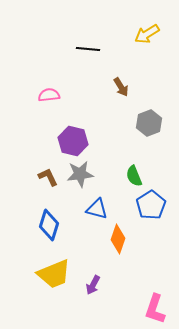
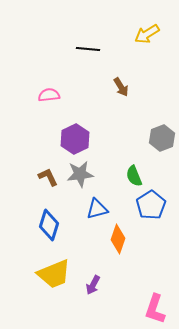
gray hexagon: moved 13 px right, 15 px down
purple hexagon: moved 2 px right, 2 px up; rotated 20 degrees clockwise
blue triangle: rotated 30 degrees counterclockwise
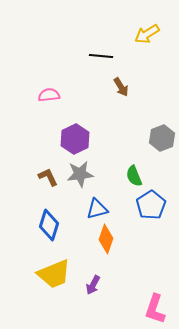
black line: moved 13 px right, 7 px down
orange diamond: moved 12 px left
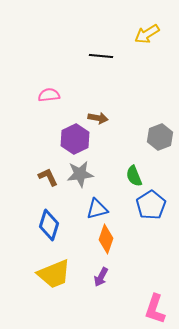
brown arrow: moved 23 px left, 31 px down; rotated 48 degrees counterclockwise
gray hexagon: moved 2 px left, 1 px up
purple arrow: moved 8 px right, 8 px up
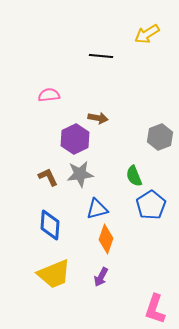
blue diamond: moved 1 px right; rotated 12 degrees counterclockwise
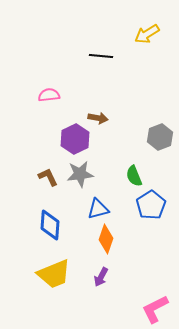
blue triangle: moved 1 px right
pink L-shape: rotated 44 degrees clockwise
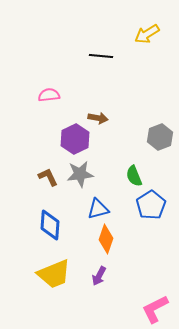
purple arrow: moved 2 px left, 1 px up
